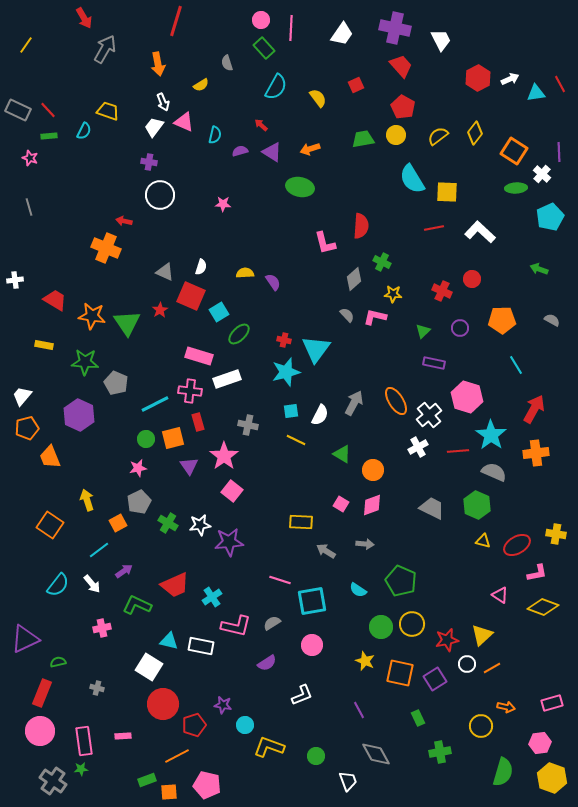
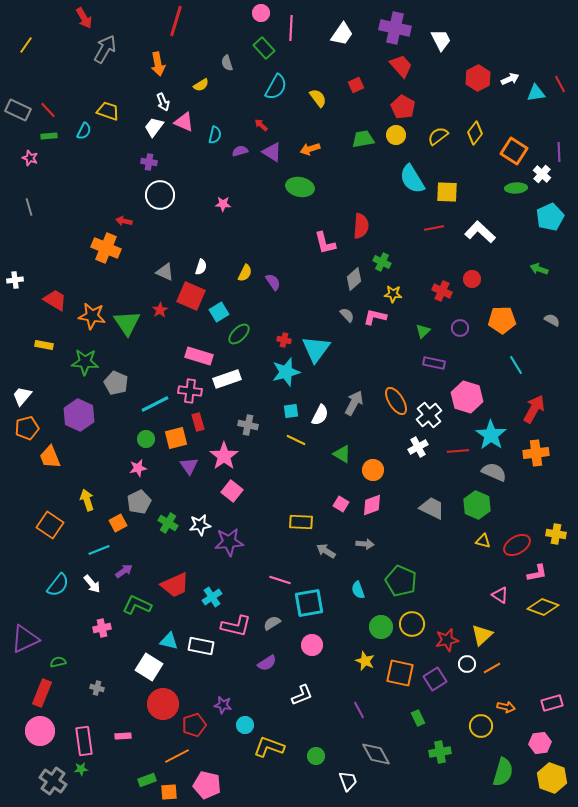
pink circle at (261, 20): moved 7 px up
yellow semicircle at (245, 273): rotated 120 degrees clockwise
orange square at (173, 438): moved 3 px right
cyan line at (99, 550): rotated 15 degrees clockwise
cyan semicircle at (358, 590): rotated 36 degrees clockwise
cyan square at (312, 601): moved 3 px left, 2 px down
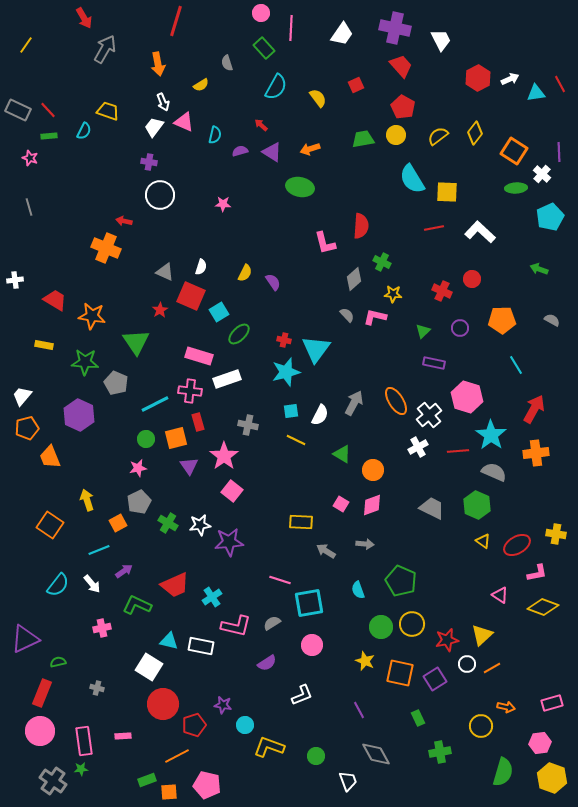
green triangle at (127, 323): moved 9 px right, 19 px down
yellow triangle at (483, 541): rotated 21 degrees clockwise
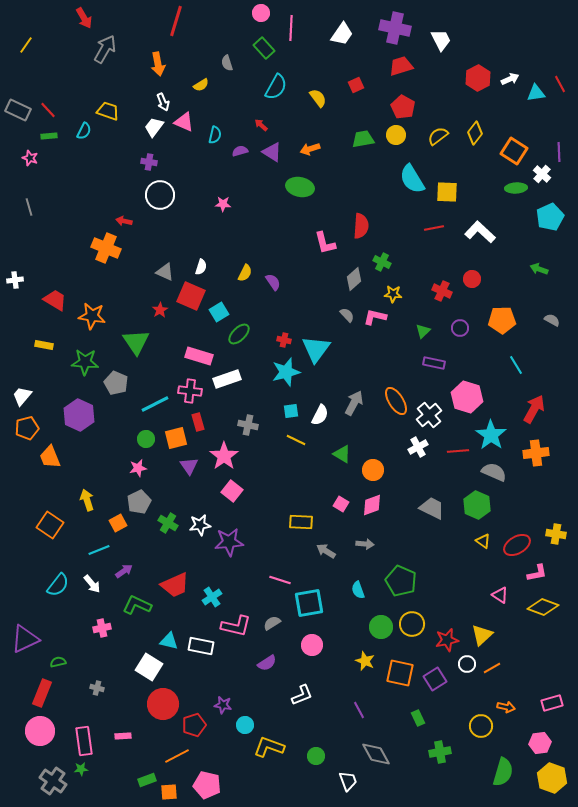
red trapezoid at (401, 66): rotated 65 degrees counterclockwise
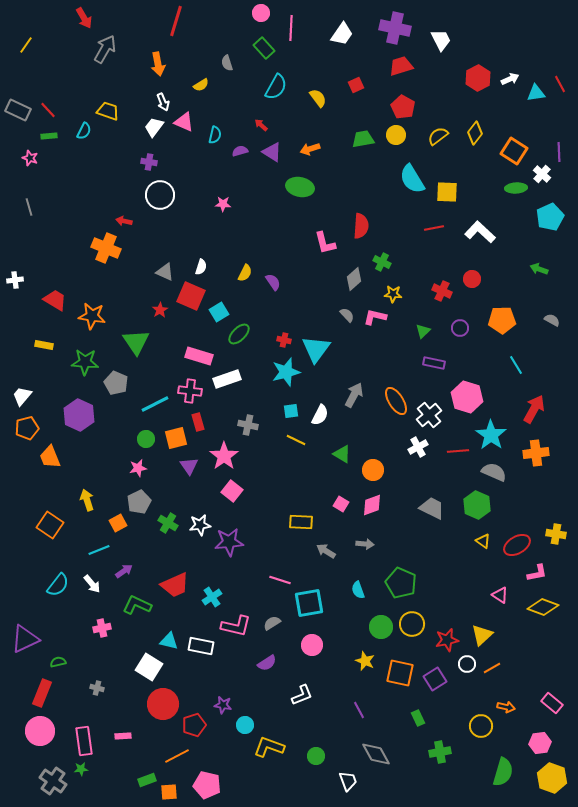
gray arrow at (354, 403): moved 8 px up
green pentagon at (401, 581): moved 2 px down
pink rectangle at (552, 703): rotated 55 degrees clockwise
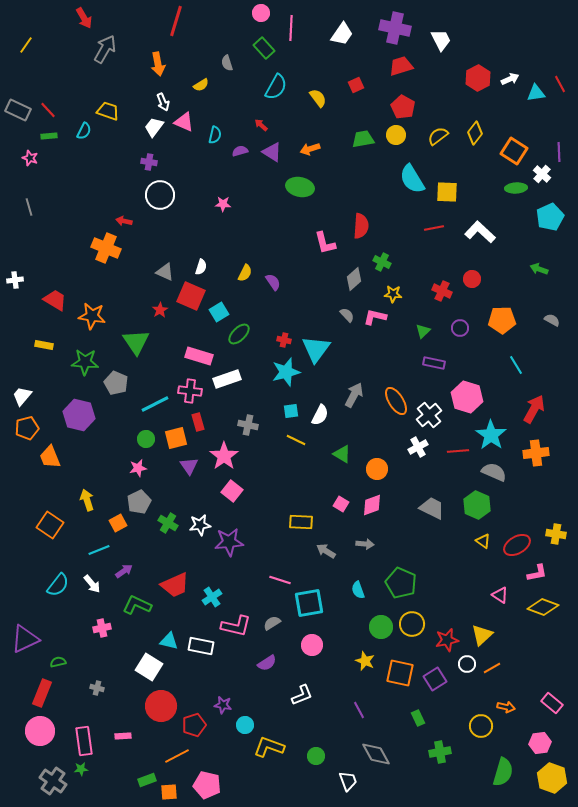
purple hexagon at (79, 415): rotated 12 degrees counterclockwise
orange circle at (373, 470): moved 4 px right, 1 px up
red circle at (163, 704): moved 2 px left, 2 px down
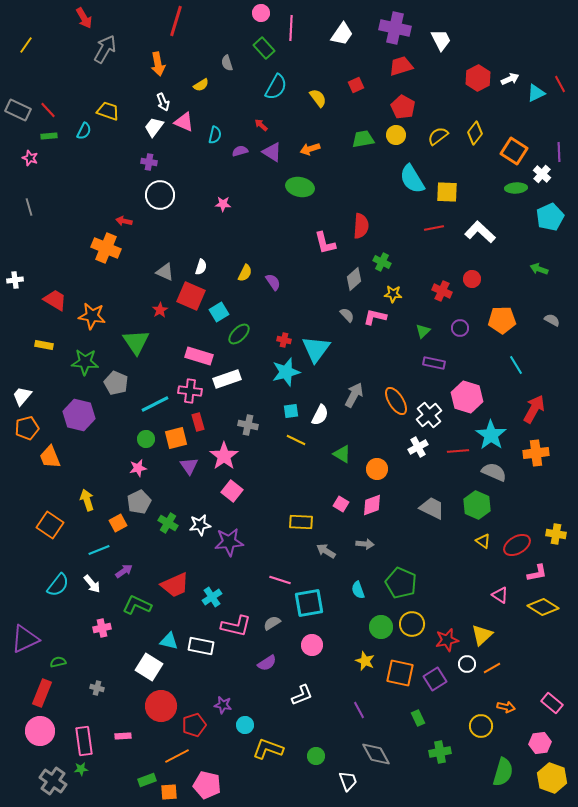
cyan triangle at (536, 93): rotated 18 degrees counterclockwise
yellow diamond at (543, 607): rotated 12 degrees clockwise
yellow L-shape at (269, 747): moved 1 px left, 2 px down
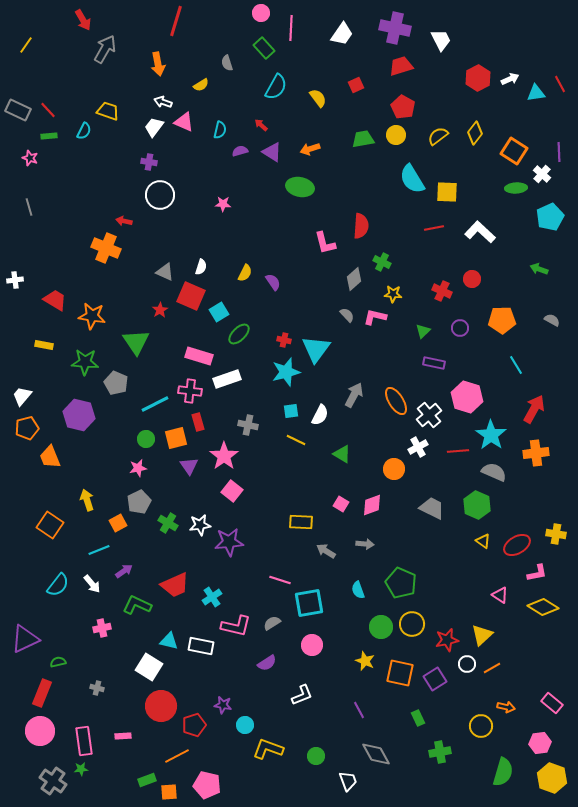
red arrow at (84, 18): moved 1 px left, 2 px down
cyan triangle at (536, 93): rotated 18 degrees clockwise
white arrow at (163, 102): rotated 132 degrees clockwise
cyan semicircle at (215, 135): moved 5 px right, 5 px up
orange circle at (377, 469): moved 17 px right
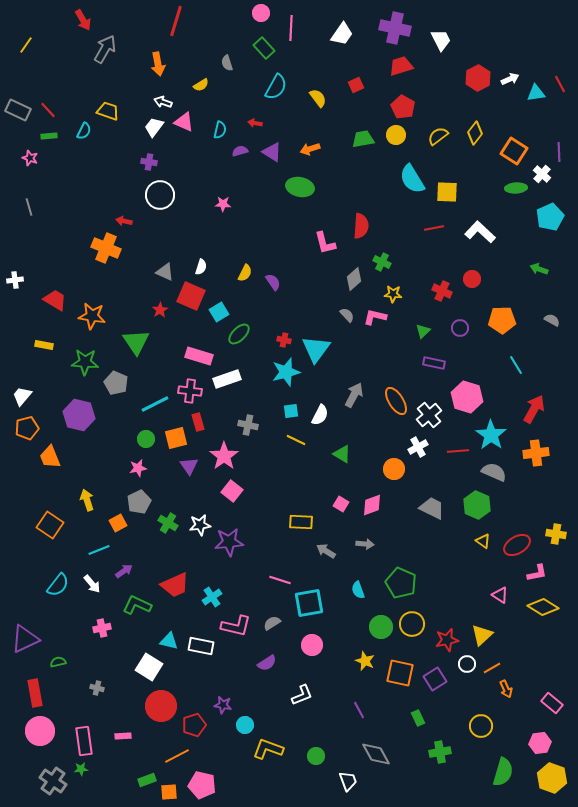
red arrow at (261, 125): moved 6 px left, 2 px up; rotated 32 degrees counterclockwise
red rectangle at (42, 693): moved 7 px left; rotated 32 degrees counterclockwise
orange arrow at (506, 707): moved 18 px up; rotated 54 degrees clockwise
pink pentagon at (207, 785): moved 5 px left
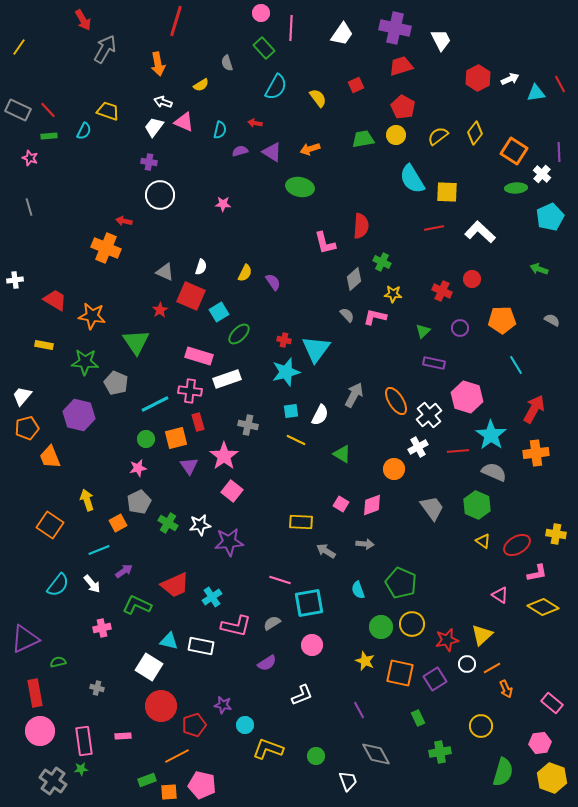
yellow line at (26, 45): moved 7 px left, 2 px down
gray trapezoid at (432, 508): rotated 28 degrees clockwise
